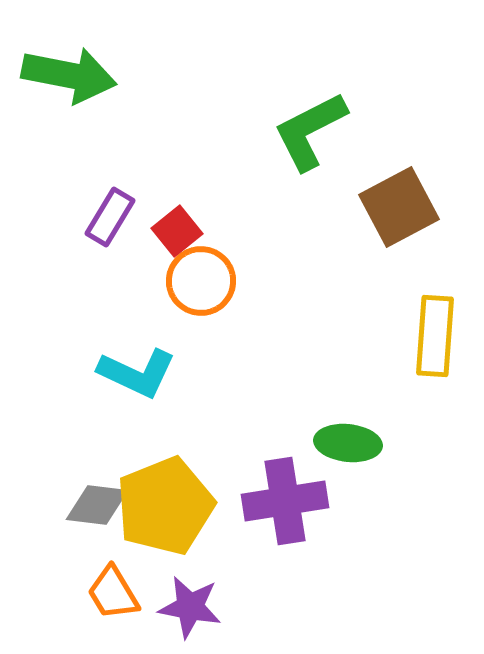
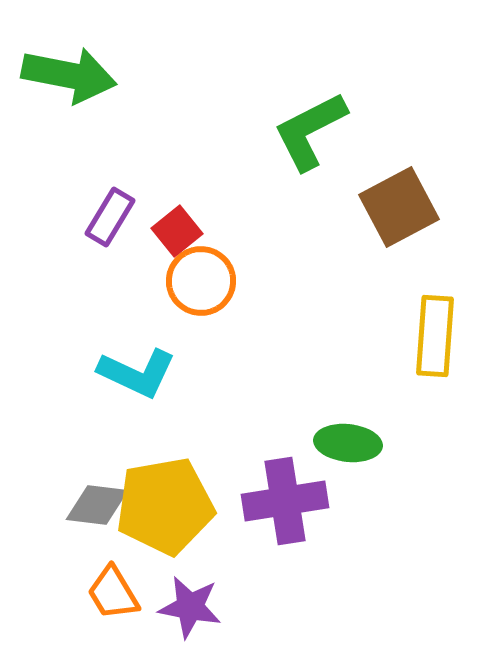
yellow pentagon: rotated 12 degrees clockwise
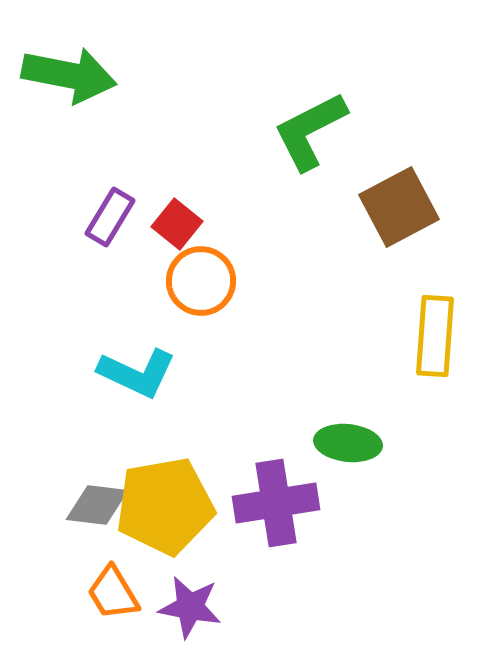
red square: moved 7 px up; rotated 12 degrees counterclockwise
purple cross: moved 9 px left, 2 px down
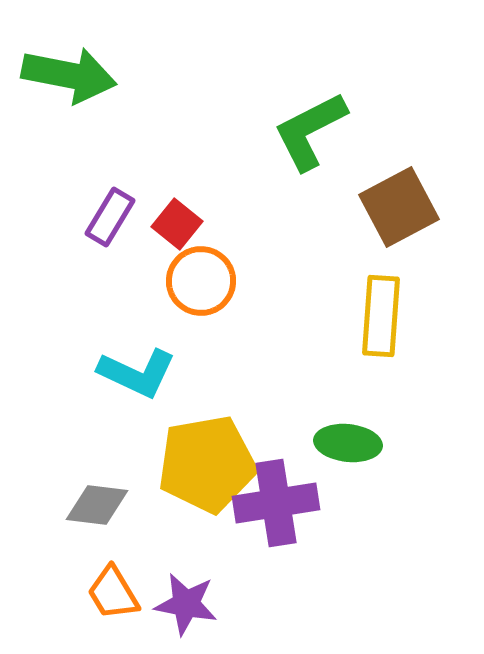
yellow rectangle: moved 54 px left, 20 px up
yellow pentagon: moved 42 px right, 42 px up
purple star: moved 4 px left, 3 px up
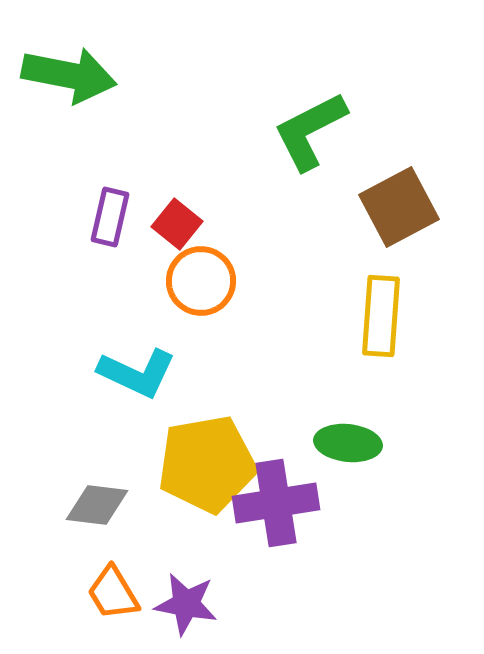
purple rectangle: rotated 18 degrees counterclockwise
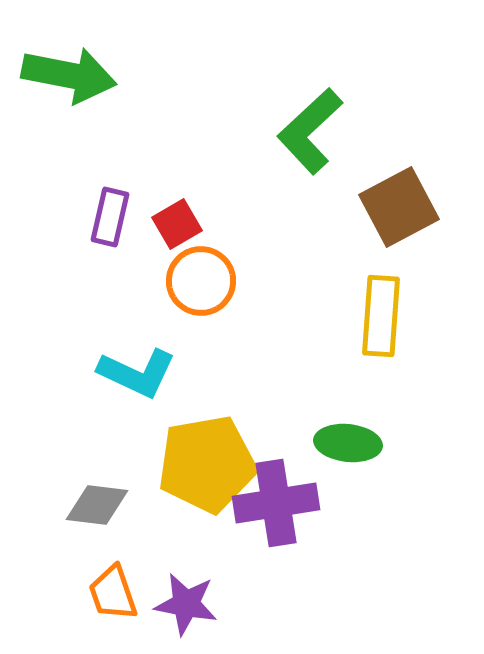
green L-shape: rotated 16 degrees counterclockwise
red square: rotated 21 degrees clockwise
orange trapezoid: rotated 12 degrees clockwise
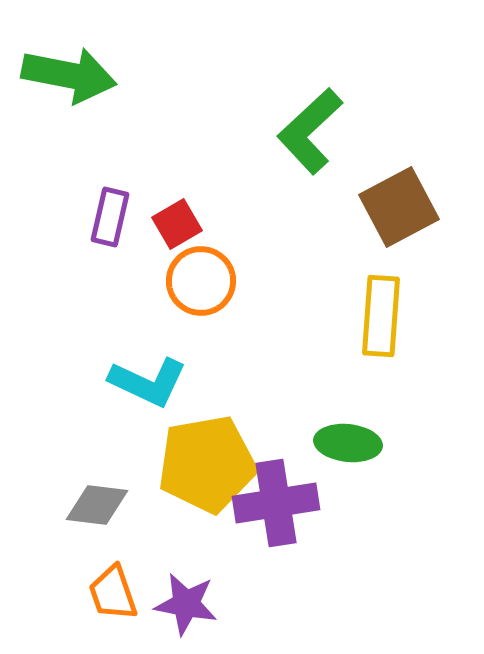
cyan L-shape: moved 11 px right, 9 px down
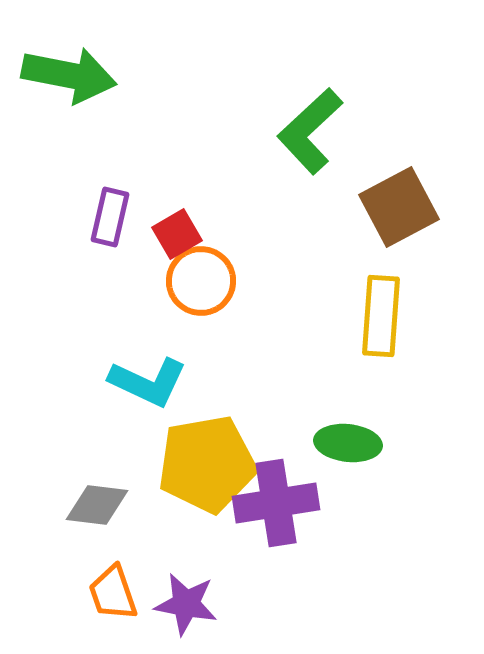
red square: moved 10 px down
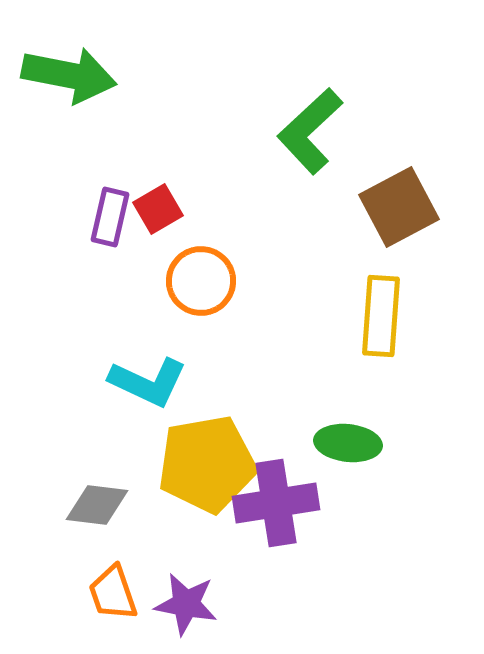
red square: moved 19 px left, 25 px up
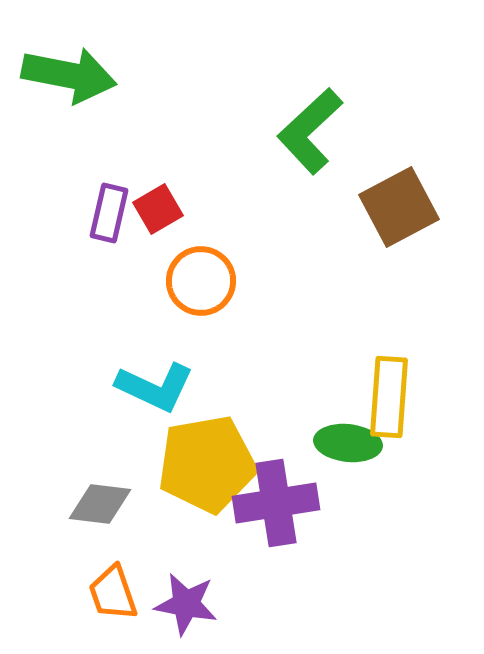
purple rectangle: moved 1 px left, 4 px up
yellow rectangle: moved 8 px right, 81 px down
cyan L-shape: moved 7 px right, 5 px down
gray diamond: moved 3 px right, 1 px up
